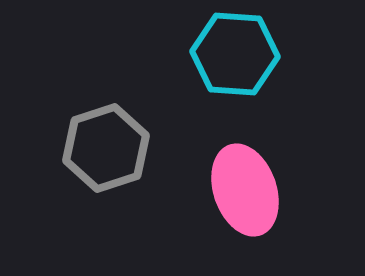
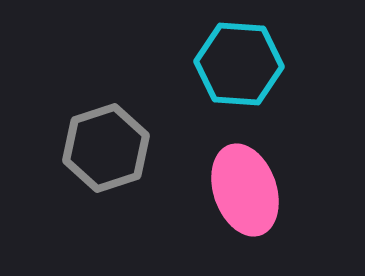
cyan hexagon: moved 4 px right, 10 px down
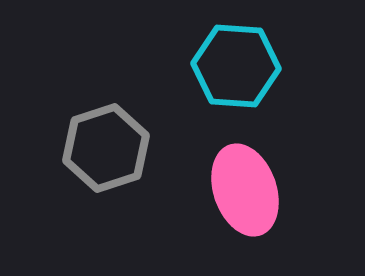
cyan hexagon: moved 3 px left, 2 px down
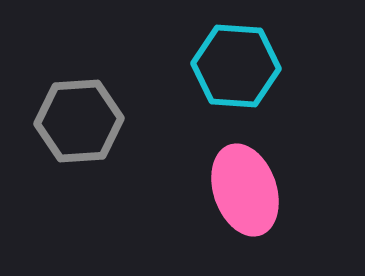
gray hexagon: moved 27 px left, 27 px up; rotated 14 degrees clockwise
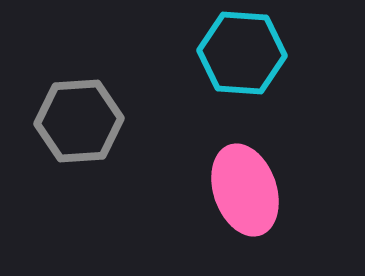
cyan hexagon: moved 6 px right, 13 px up
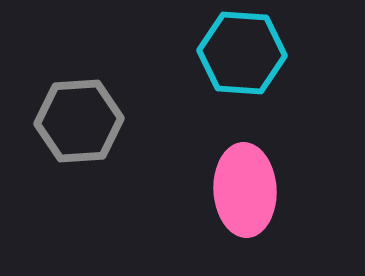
pink ellipse: rotated 16 degrees clockwise
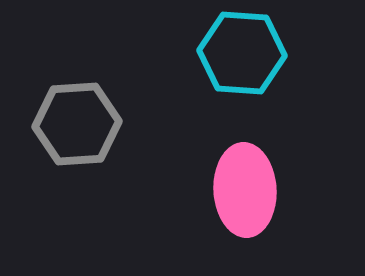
gray hexagon: moved 2 px left, 3 px down
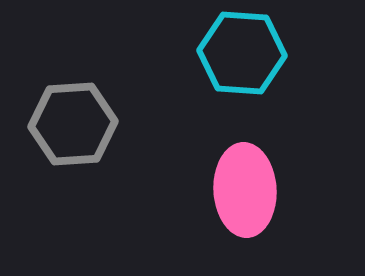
gray hexagon: moved 4 px left
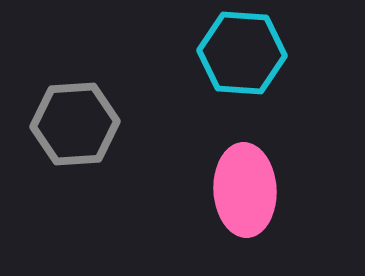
gray hexagon: moved 2 px right
